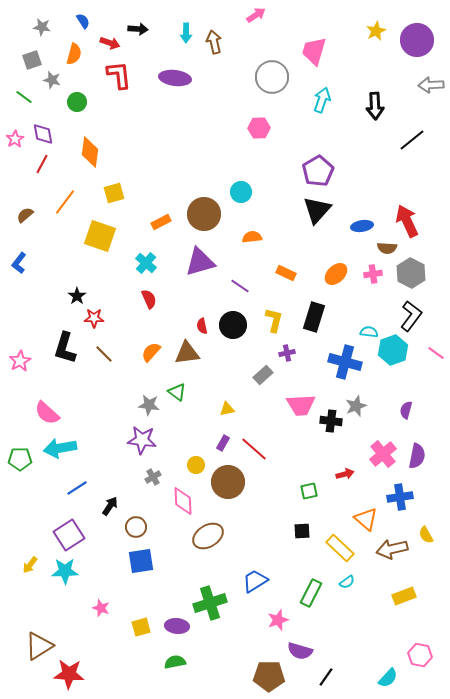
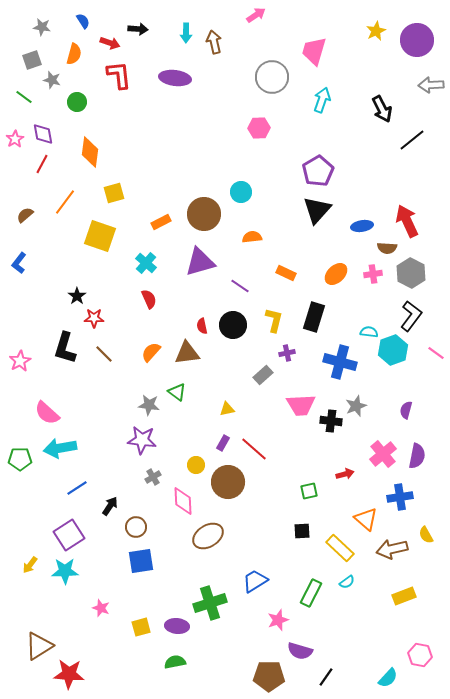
black arrow at (375, 106): moved 7 px right, 3 px down; rotated 24 degrees counterclockwise
blue cross at (345, 362): moved 5 px left
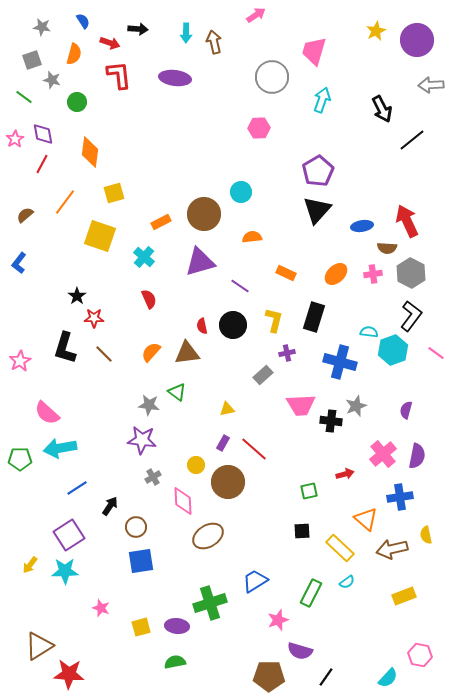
cyan cross at (146, 263): moved 2 px left, 6 px up
yellow semicircle at (426, 535): rotated 18 degrees clockwise
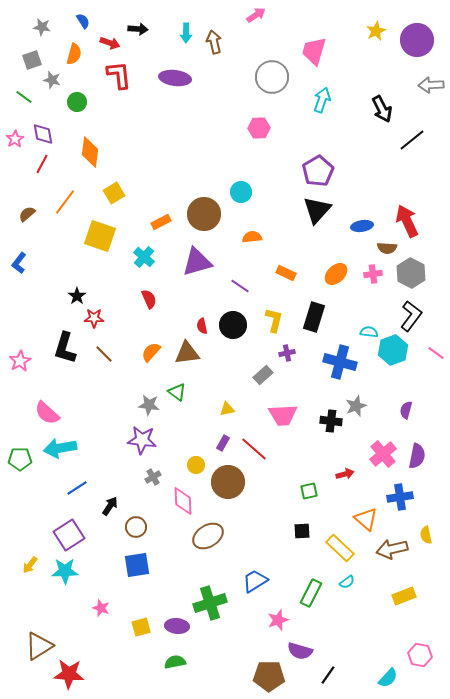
yellow square at (114, 193): rotated 15 degrees counterclockwise
brown semicircle at (25, 215): moved 2 px right, 1 px up
purple triangle at (200, 262): moved 3 px left
pink trapezoid at (301, 405): moved 18 px left, 10 px down
blue square at (141, 561): moved 4 px left, 4 px down
black line at (326, 677): moved 2 px right, 2 px up
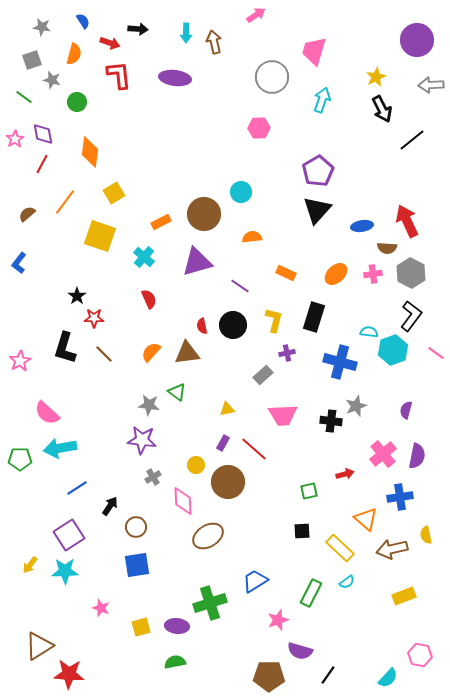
yellow star at (376, 31): moved 46 px down
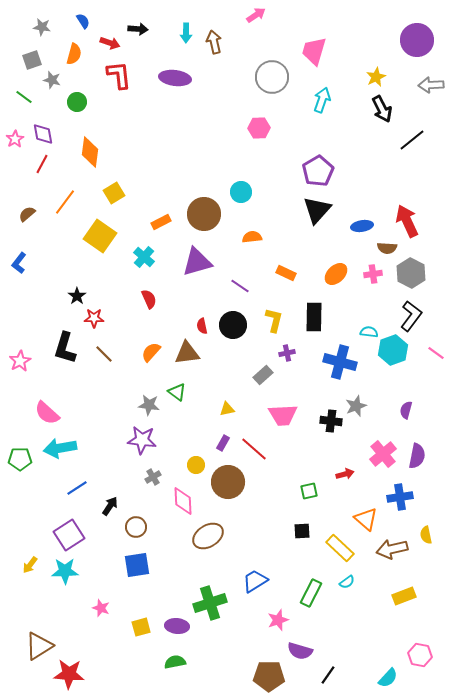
yellow square at (100, 236): rotated 16 degrees clockwise
black rectangle at (314, 317): rotated 16 degrees counterclockwise
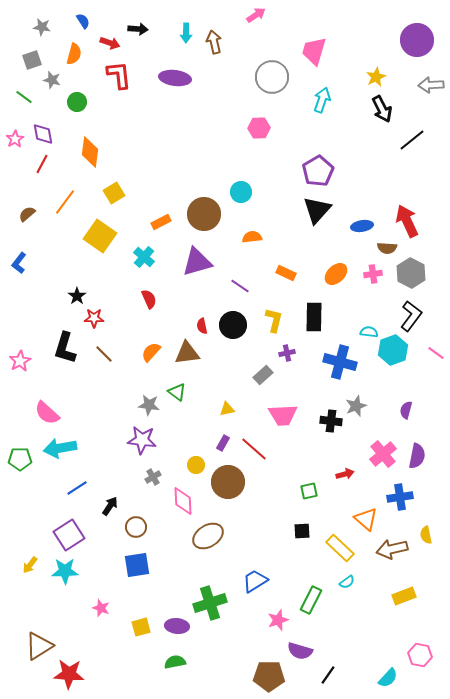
green rectangle at (311, 593): moved 7 px down
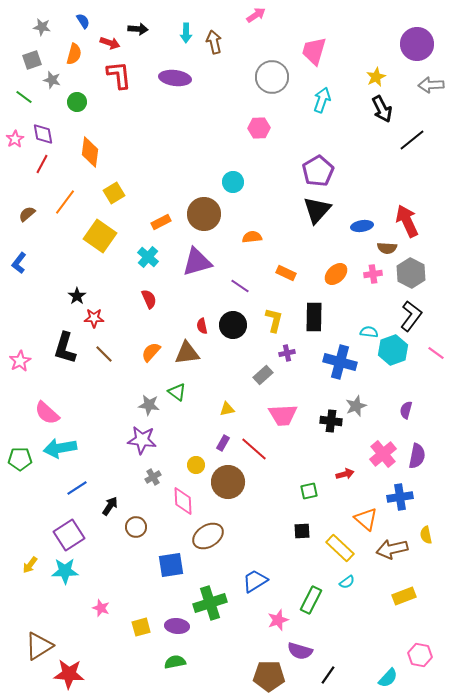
purple circle at (417, 40): moved 4 px down
cyan circle at (241, 192): moved 8 px left, 10 px up
cyan cross at (144, 257): moved 4 px right
blue square at (137, 565): moved 34 px right
